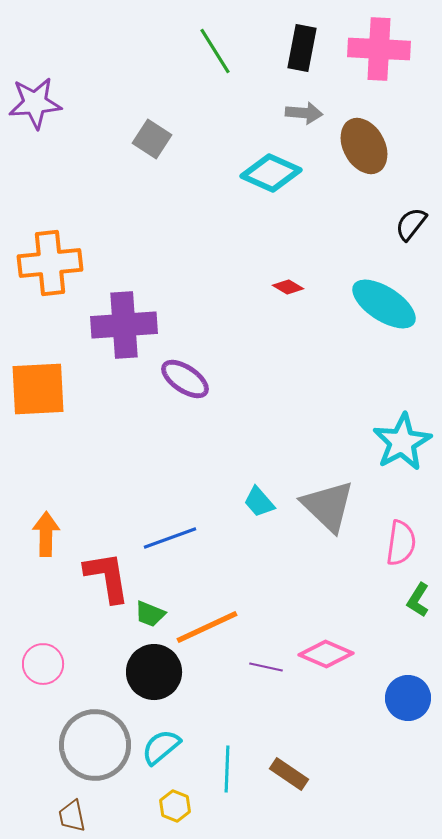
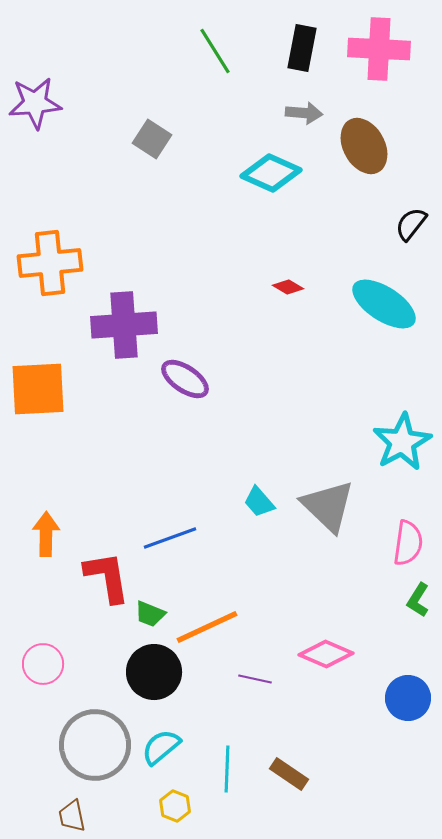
pink semicircle: moved 7 px right
purple line: moved 11 px left, 12 px down
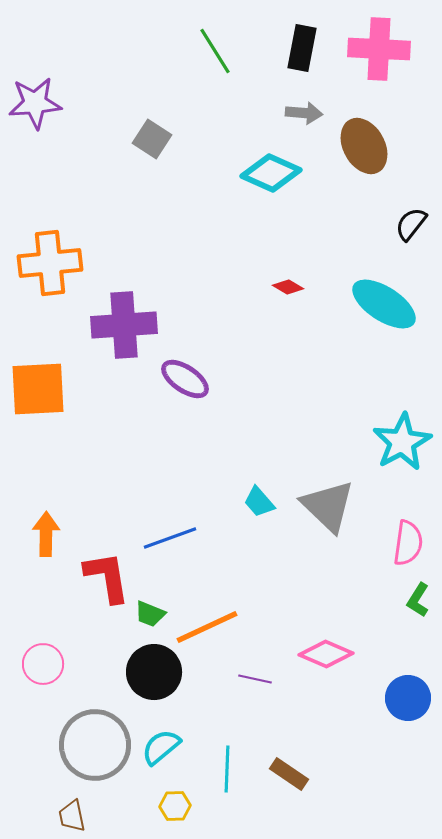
yellow hexagon: rotated 24 degrees counterclockwise
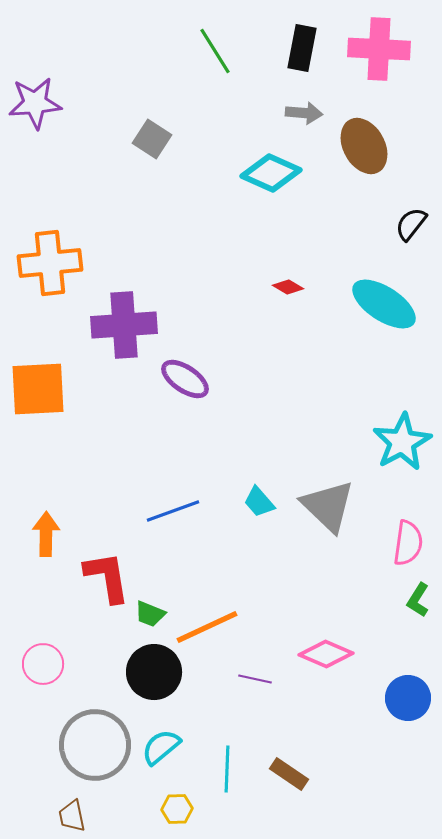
blue line: moved 3 px right, 27 px up
yellow hexagon: moved 2 px right, 3 px down
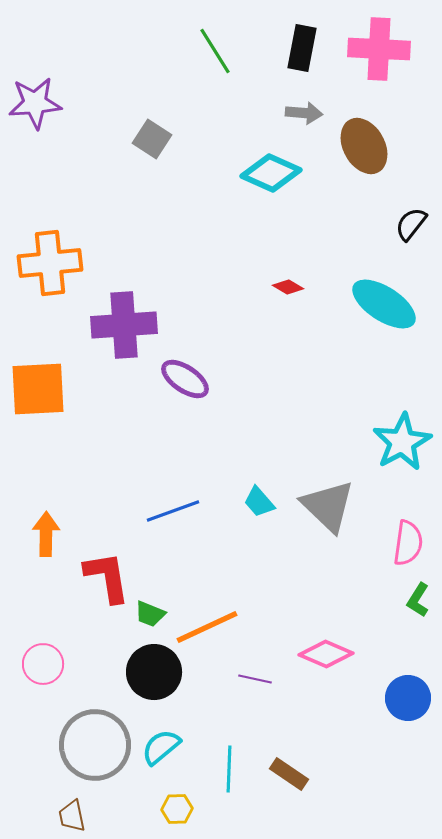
cyan line: moved 2 px right
